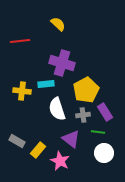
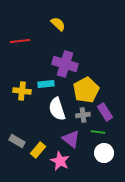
purple cross: moved 3 px right, 1 px down
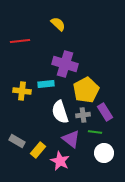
white semicircle: moved 3 px right, 3 px down
green line: moved 3 px left
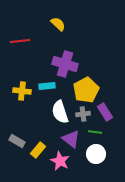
cyan rectangle: moved 1 px right, 2 px down
gray cross: moved 1 px up
white circle: moved 8 px left, 1 px down
